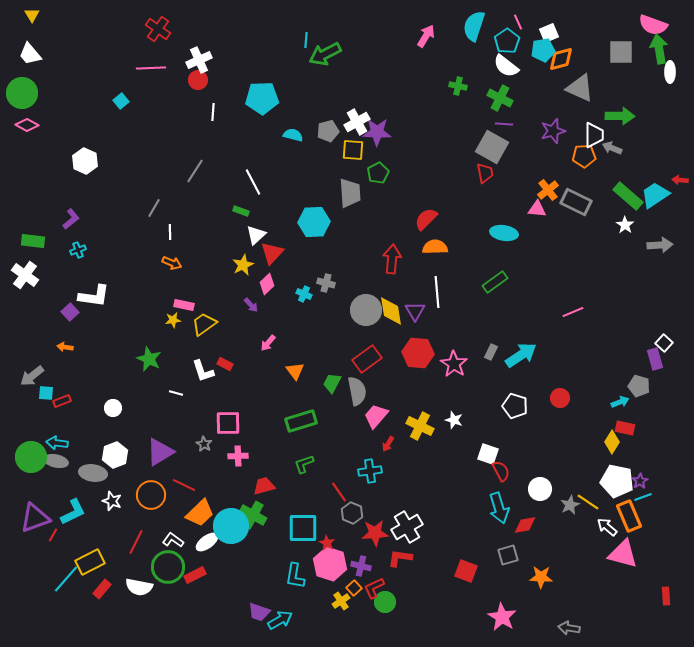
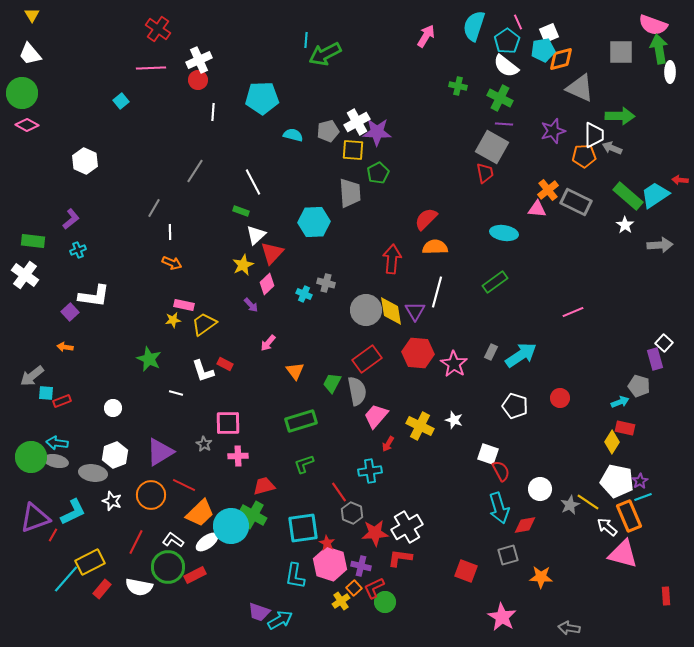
white line at (437, 292): rotated 20 degrees clockwise
cyan square at (303, 528): rotated 8 degrees counterclockwise
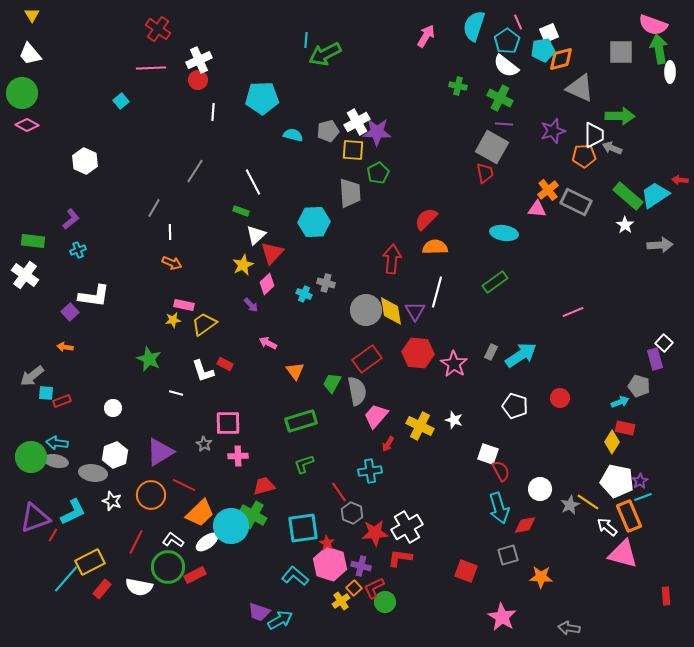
pink arrow at (268, 343): rotated 78 degrees clockwise
cyan L-shape at (295, 576): rotated 120 degrees clockwise
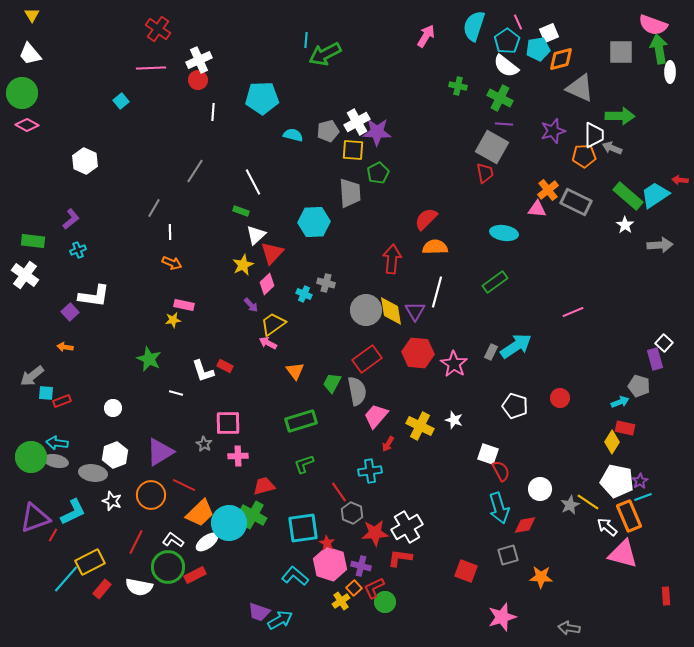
cyan pentagon at (543, 50): moved 5 px left, 1 px up
yellow trapezoid at (204, 324): moved 69 px right
cyan arrow at (521, 355): moved 5 px left, 9 px up
red rectangle at (225, 364): moved 2 px down
cyan circle at (231, 526): moved 2 px left, 3 px up
pink star at (502, 617): rotated 24 degrees clockwise
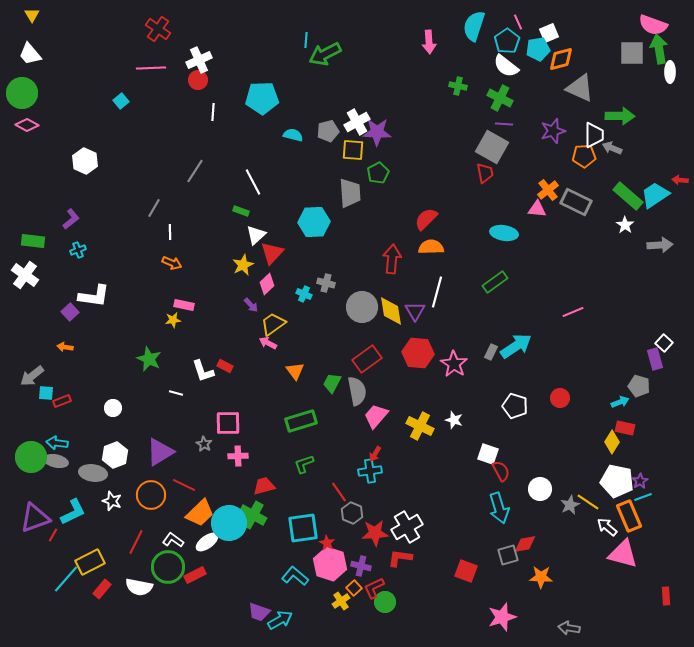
pink arrow at (426, 36): moved 3 px right, 6 px down; rotated 145 degrees clockwise
gray square at (621, 52): moved 11 px right, 1 px down
orange semicircle at (435, 247): moved 4 px left
gray circle at (366, 310): moved 4 px left, 3 px up
red arrow at (388, 444): moved 13 px left, 10 px down
red diamond at (525, 525): moved 19 px down
